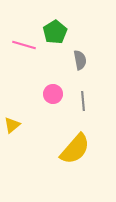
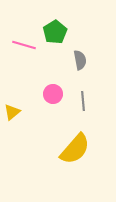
yellow triangle: moved 13 px up
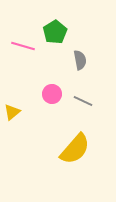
pink line: moved 1 px left, 1 px down
pink circle: moved 1 px left
gray line: rotated 60 degrees counterclockwise
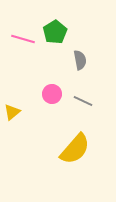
pink line: moved 7 px up
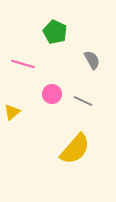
green pentagon: rotated 15 degrees counterclockwise
pink line: moved 25 px down
gray semicircle: moved 12 px right; rotated 18 degrees counterclockwise
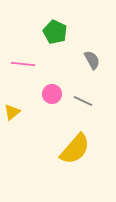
pink line: rotated 10 degrees counterclockwise
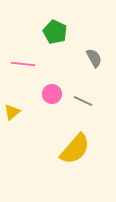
gray semicircle: moved 2 px right, 2 px up
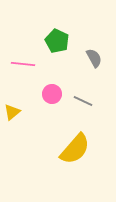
green pentagon: moved 2 px right, 9 px down
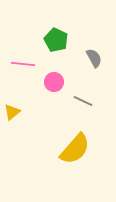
green pentagon: moved 1 px left, 1 px up
pink circle: moved 2 px right, 12 px up
